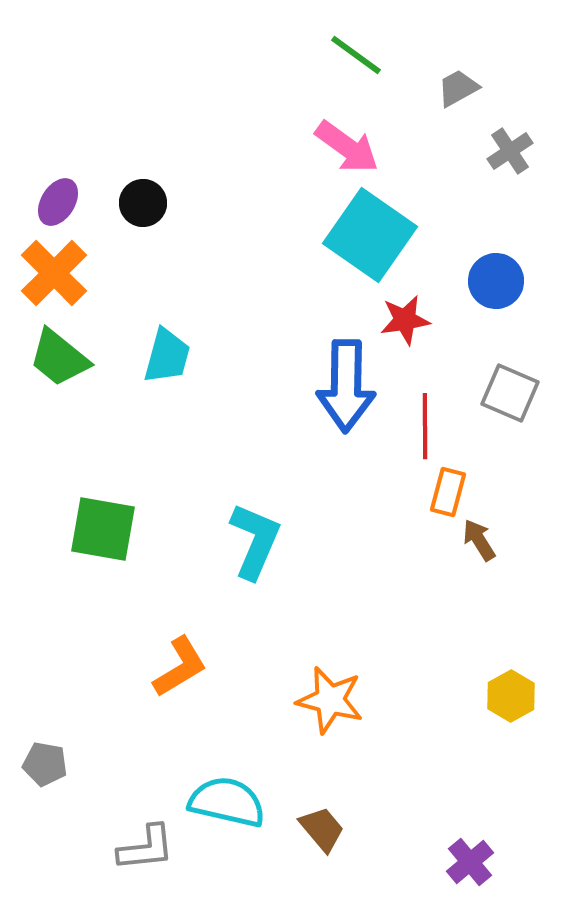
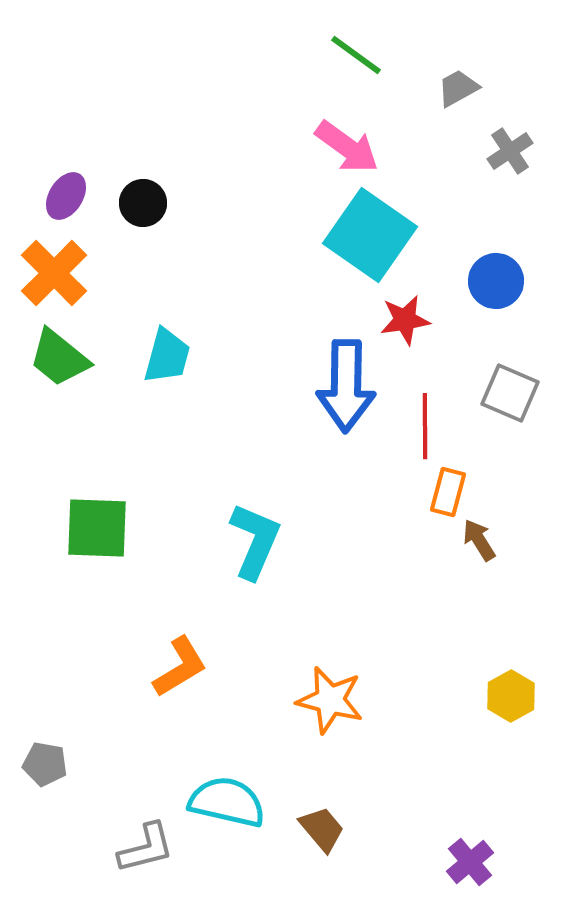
purple ellipse: moved 8 px right, 6 px up
green square: moved 6 px left, 1 px up; rotated 8 degrees counterclockwise
gray L-shape: rotated 8 degrees counterclockwise
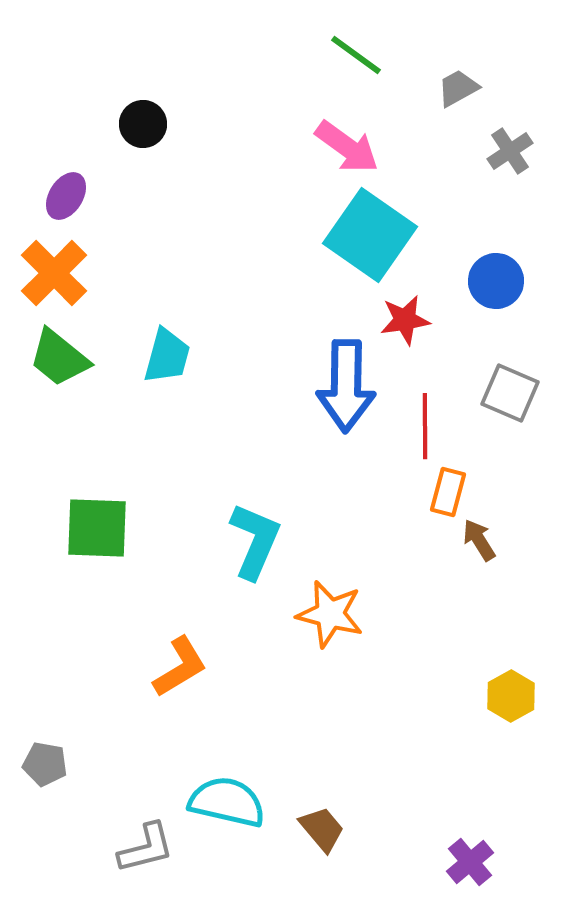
black circle: moved 79 px up
orange star: moved 86 px up
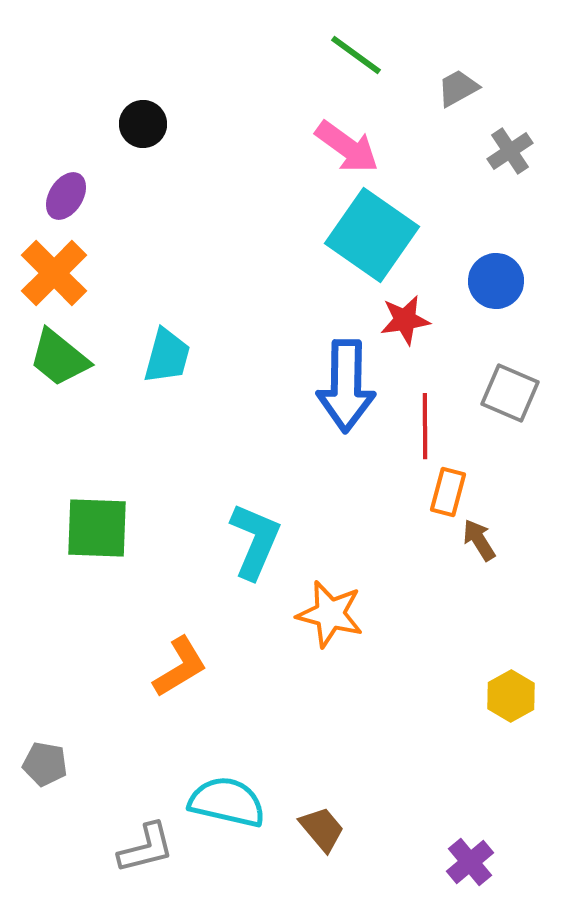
cyan square: moved 2 px right
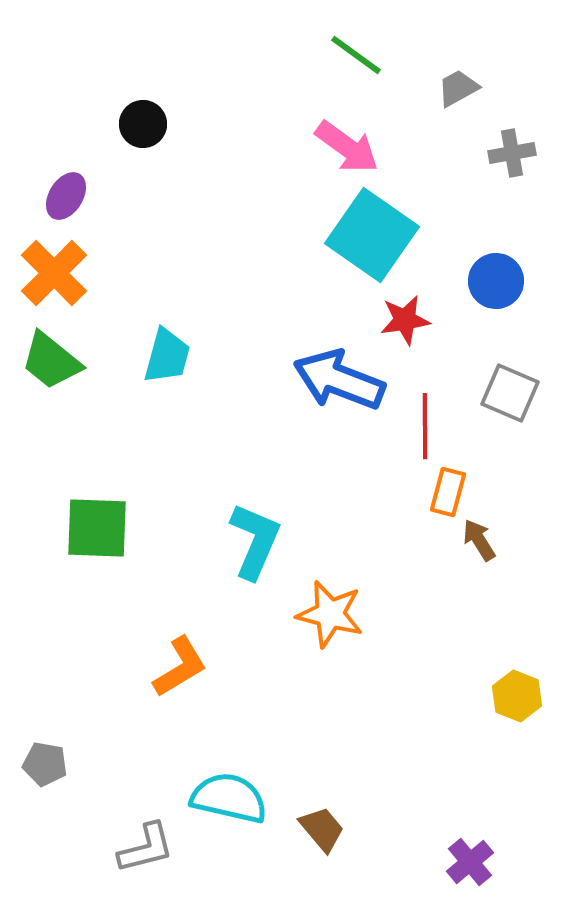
gray cross: moved 2 px right, 2 px down; rotated 24 degrees clockwise
green trapezoid: moved 8 px left, 3 px down
blue arrow: moved 7 px left, 6 px up; rotated 110 degrees clockwise
yellow hexagon: moved 6 px right; rotated 9 degrees counterclockwise
cyan semicircle: moved 2 px right, 4 px up
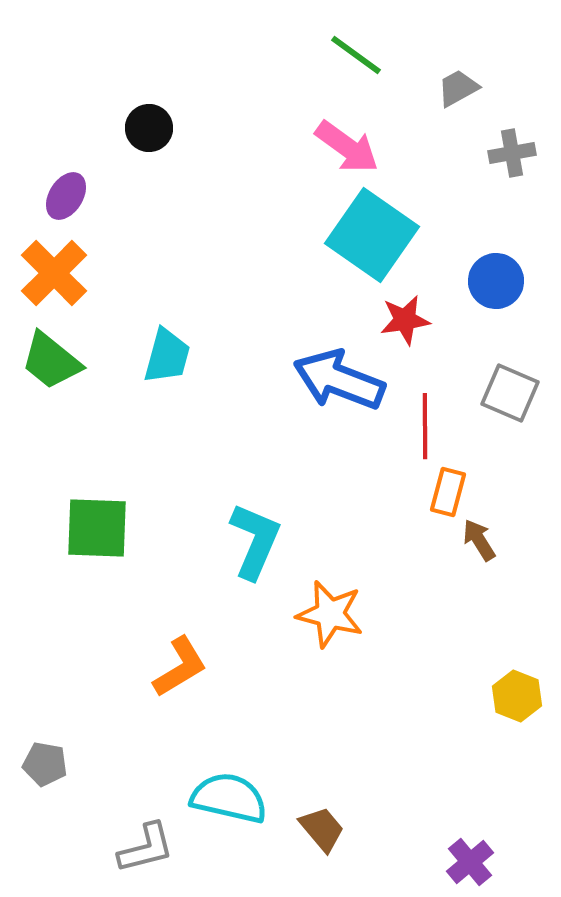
black circle: moved 6 px right, 4 px down
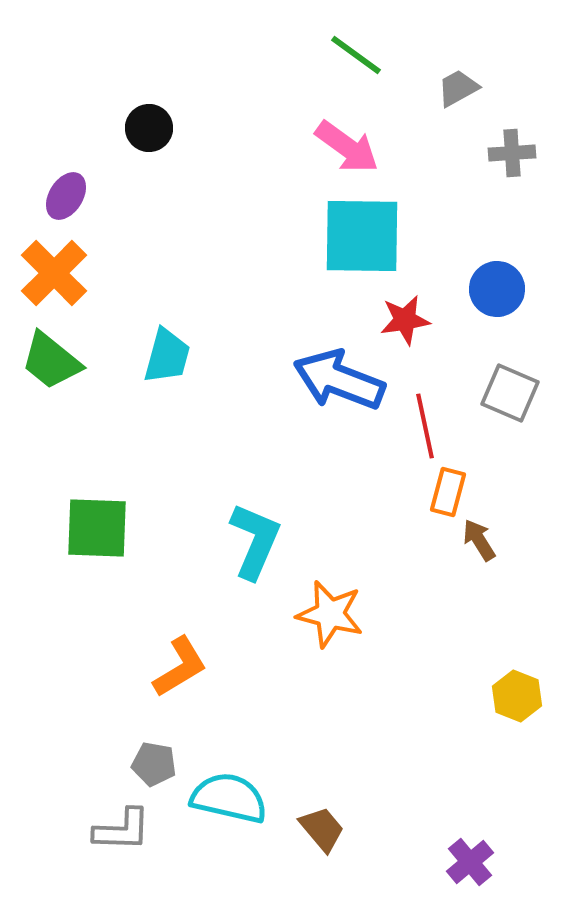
gray cross: rotated 6 degrees clockwise
cyan square: moved 10 px left, 1 px down; rotated 34 degrees counterclockwise
blue circle: moved 1 px right, 8 px down
red line: rotated 12 degrees counterclockwise
gray pentagon: moved 109 px right
gray L-shape: moved 24 px left, 18 px up; rotated 16 degrees clockwise
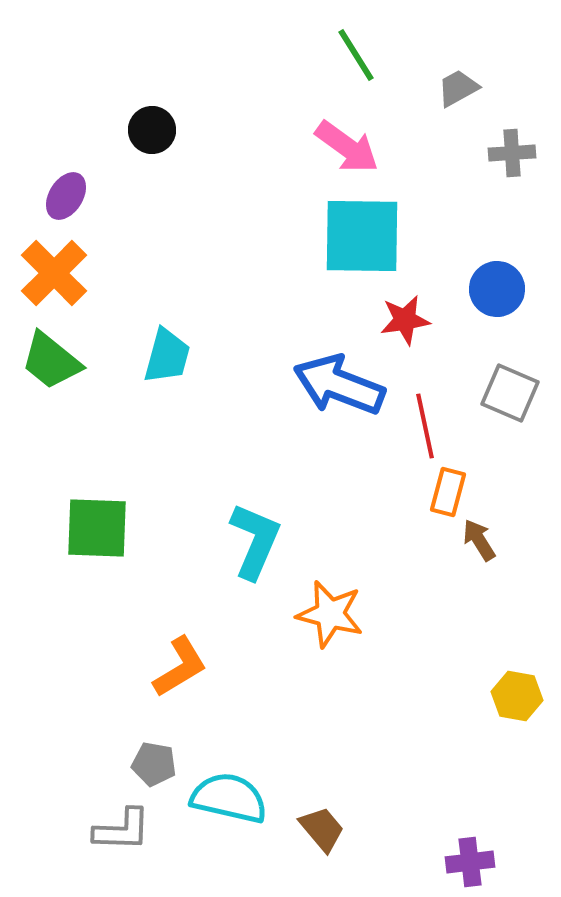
green line: rotated 22 degrees clockwise
black circle: moved 3 px right, 2 px down
blue arrow: moved 5 px down
yellow hexagon: rotated 12 degrees counterclockwise
purple cross: rotated 33 degrees clockwise
